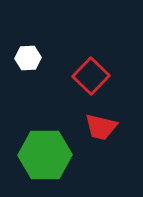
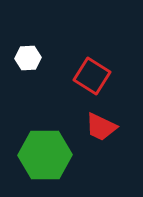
red square: moved 1 px right; rotated 12 degrees counterclockwise
red trapezoid: rotated 12 degrees clockwise
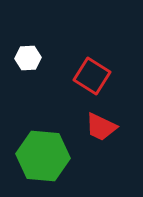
green hexagon: moved 2 px left, 1 px down; rotated 6 degrees clockwise
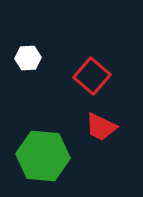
red square: rotated 9 degrees clockwise
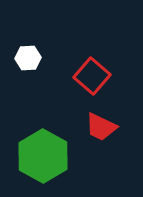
green hexagon: rotated 24 degrees clockwise
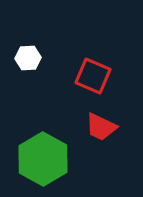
red square: moved 1 px right; rotated 18 degrees counterclockwise
green hexagon: moved 3 px down
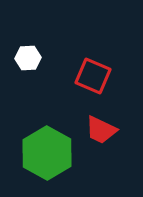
red trapezoid: moved 3 px down
green hexagon: moved 4 px right, 6 px up
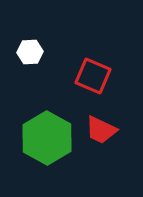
white hexagon: moved 2 px right, 6 px up
green hexagon: moved 15 px up
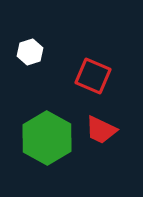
white hexagon: rotated 15 degrees counterclockwise
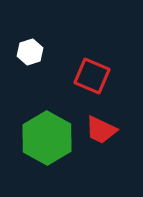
red square: moved 1 px left
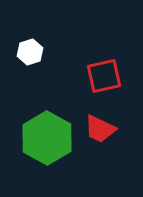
red square: moved 12 px right; rotated 36 degrees counterclockwise
red trapezoid: moved 1 px left, 1 px up
